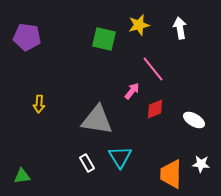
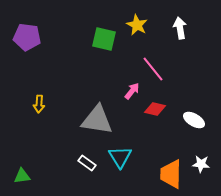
yellow star: moved 2 px left; rotated 30 degrees counterclockwise
red diamond: rotated 35 degrees clockwise
white rectangle: rotated 24 degrees counterclockwise
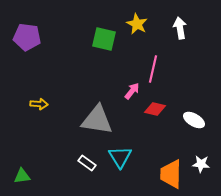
yellow star: moved 1 px up
pink line: rotated 52 degrees clockwise
yellow arrow: rotated 90 degrees counterclockwise
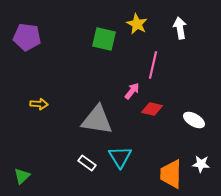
pink line: moved 4 px up
red diamond: moved 3 px left
green triangle: rotated 36 degrees counterclockwise
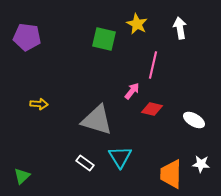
gray triangle: rotated 8 degrees clockwise
white rectangle: moved 2 px left
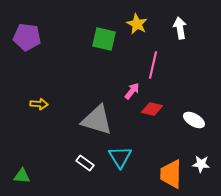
green triangle: rotated 48 degrees clockwise
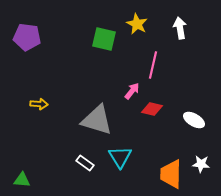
green triangle: moved 4 px down
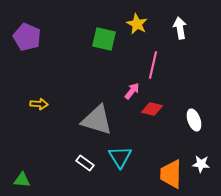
purple pentagon: rotated 16 degrees clockwise
white ellipse: rotated 40 degrees clockwise
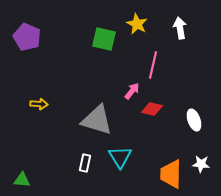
white rectangle: rotated 66 degrees clockwise
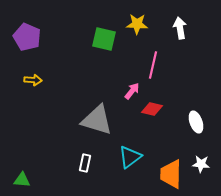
yellow star: rotated 25 degrees counterclockwise
yellow arrow: moved 6 px left, 24 px up
white ellipse: moved 2 px right, 2 px down
cyan triangle: moved 10 px right; rotated 25 degrees clockwise
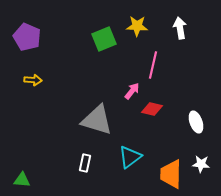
yellow star: moved 2 px down
green square: rotated 35 degrees counterclockwise
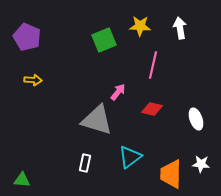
yellow star: moved 3 px right
green square: moved 1 px down
pink arrow: moved 14 px left, 1 px down
white ellipse: moved 3 px up
